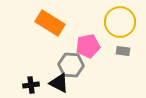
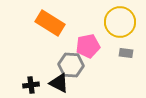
gray rectangle: moved 3 px right, 2 px down
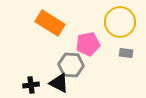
pink pentagon: moved 2 px up
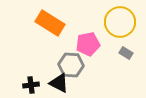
gray rectangle: rotated 24 degrees clockwise
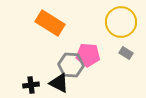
yellow circle: moved 1 px right
pink pentagon: moved 11 px down; rotated 15 degrees clockwise
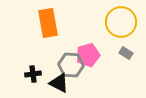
orange rectangle: moved 2 px left; rotated 48 degrees clockwise
pink pentagon: rotated 20 degrees counterclockwise
black cross: moved 2 px right, 11 px up
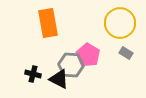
yellow circle: moved 1 px left, 1 px down
pink pentagon: rotated 25 degrees counterclockwise
black cross: rotated 21 degrees clockwise
black triangle: moved 4 px up
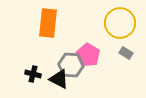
orange rectangle: rotated 16 degrees clockwise
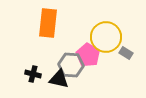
yellow circle: moved 14 px left, 14 px down
black triangle: rotated 15 degrees counterclockwise
